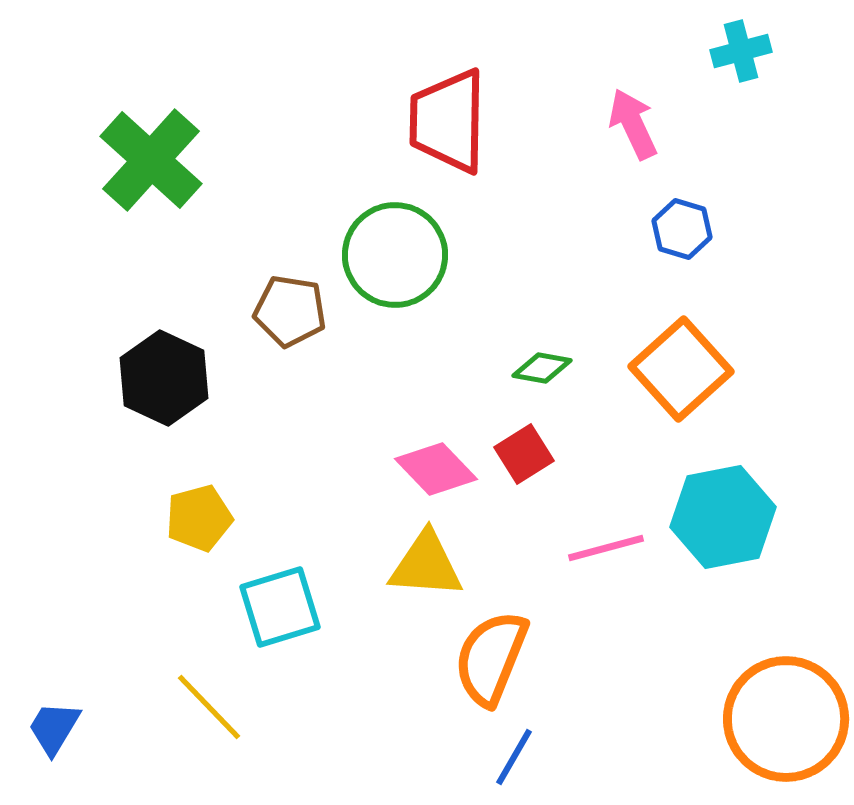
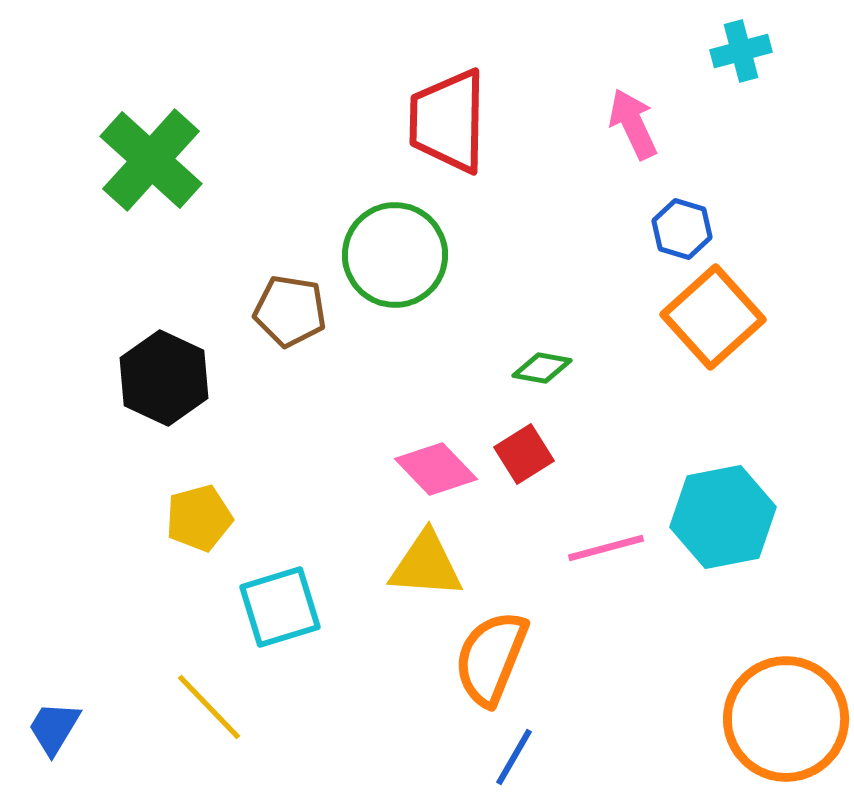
orange square: moved 32 px right, 52 px up
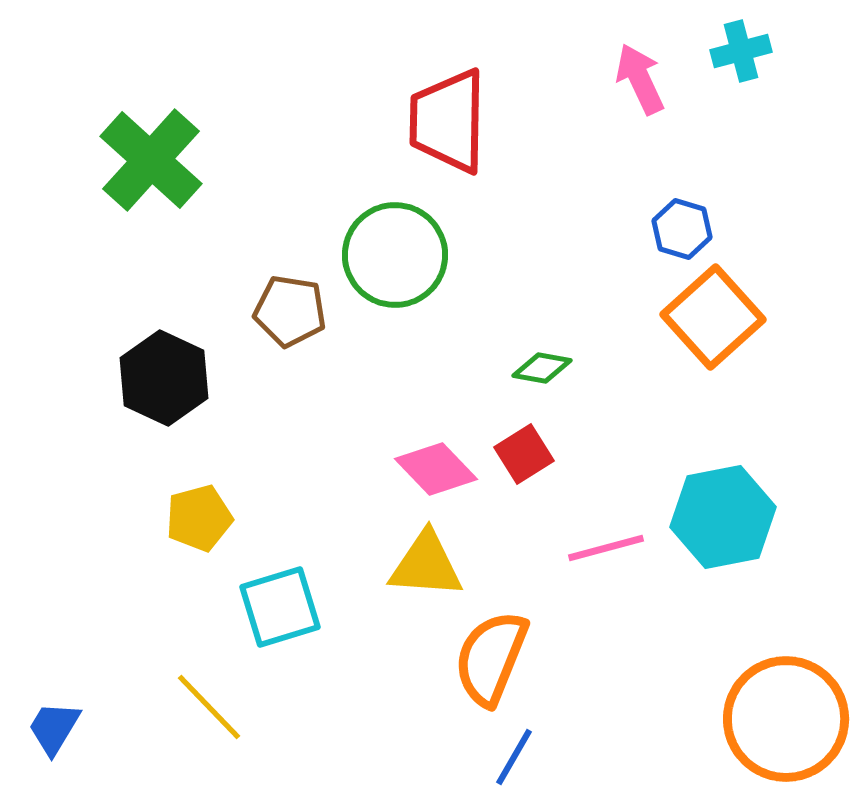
pink arrow: moved 7 px right, 45 px up
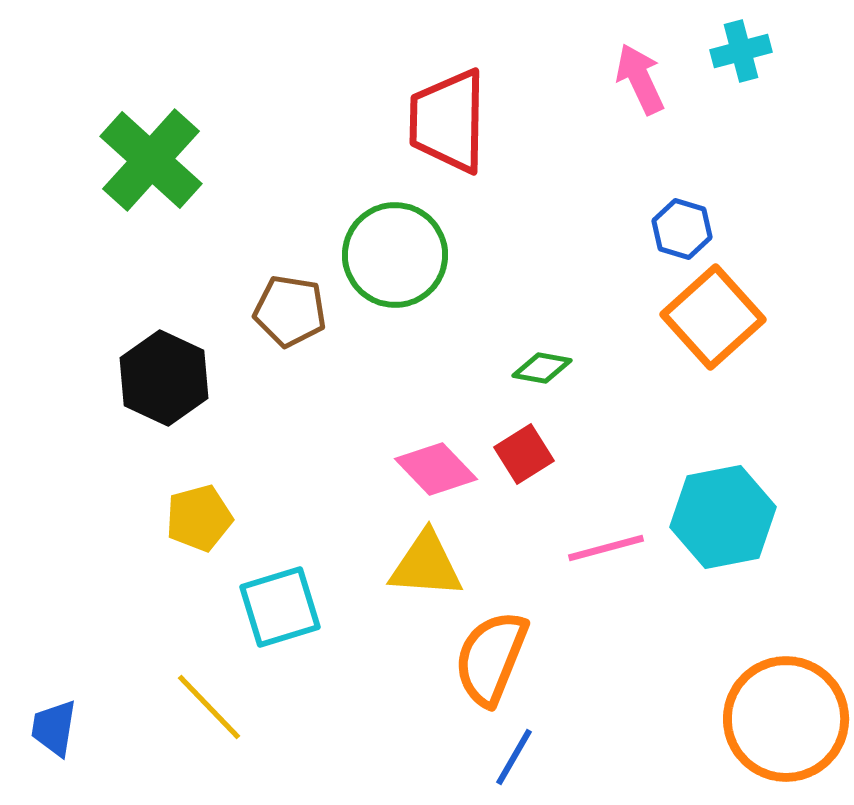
blue trapezoid: rotated 22 degrees counterclockwise
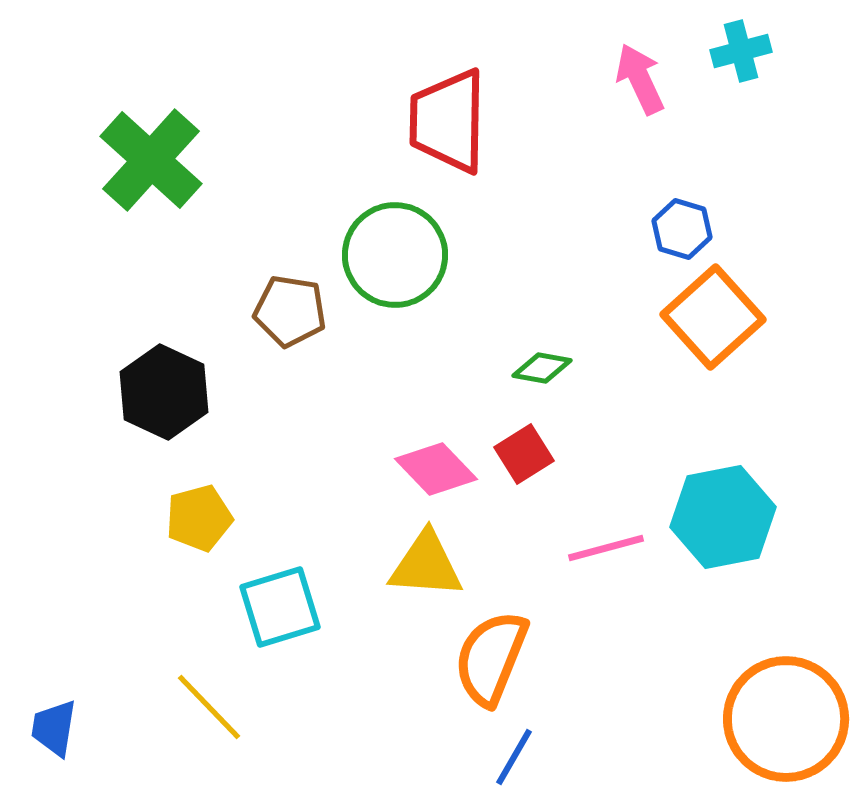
black hexagon: moved 14 px down
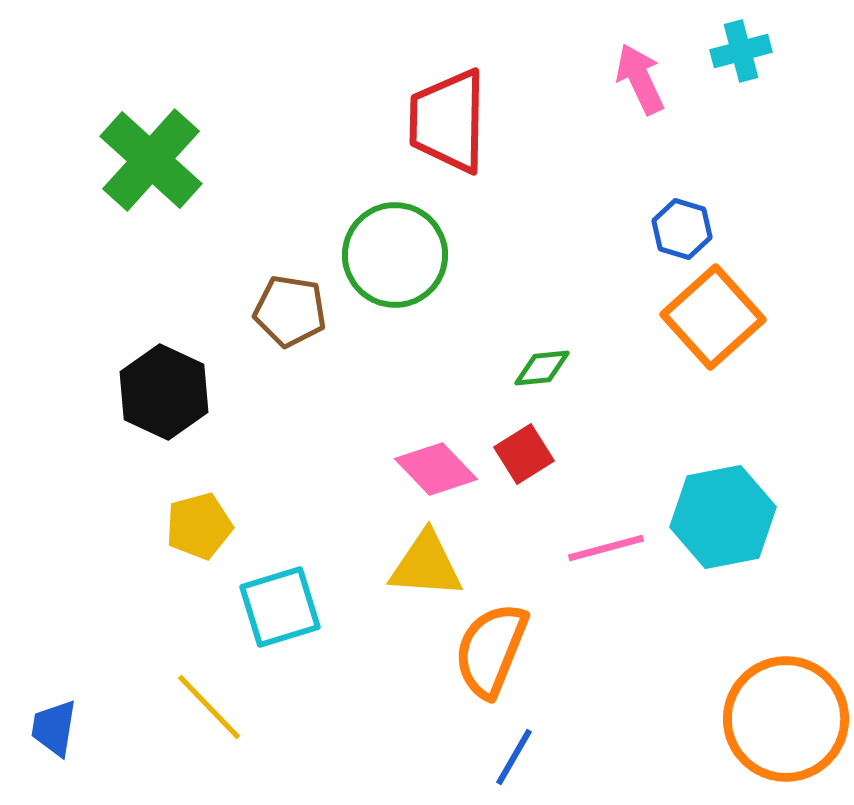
green diamond: rotated 16 degrees counterclockwise
yellow pentagon: moved 8 px down
orange semicircle: moved 8 px up
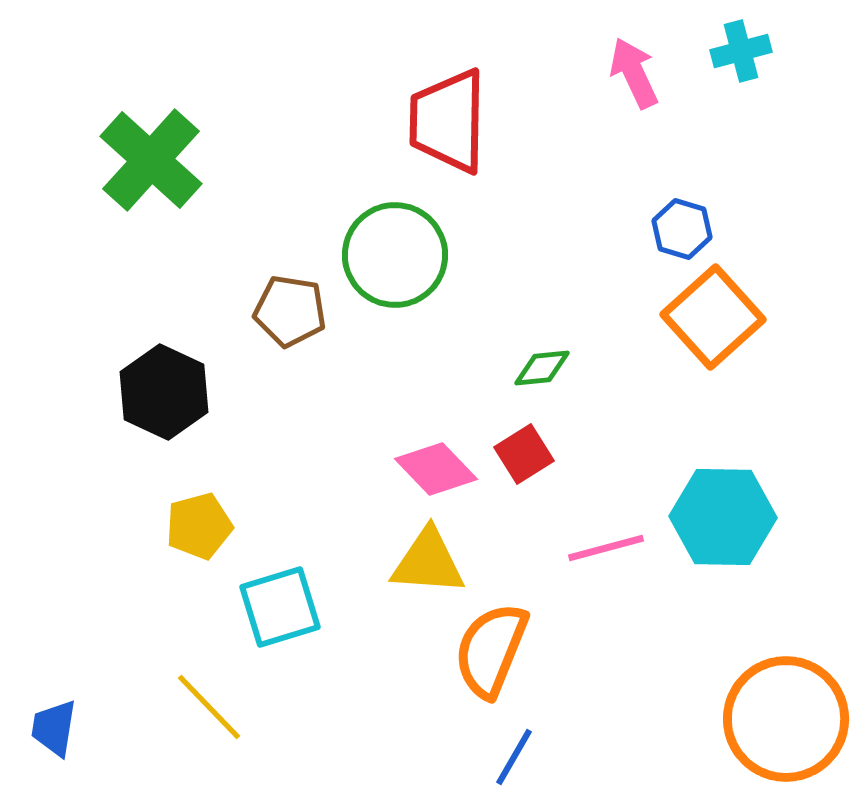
pink arrow: moved 6 px left, 6 px up
cyan hexagon: rotated 12 degrees clockwise
yellow triangle: moved 2 px right, 3 px up
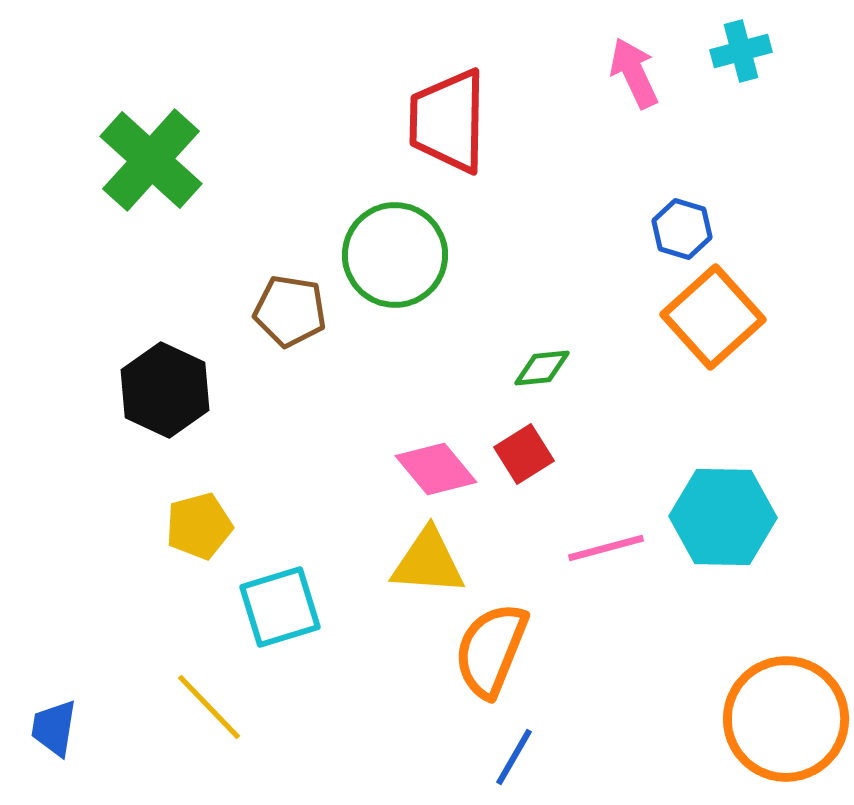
black hexagon: moved 1 px right, 2 px up
pink diamond: rotated 4 degrees clockwise
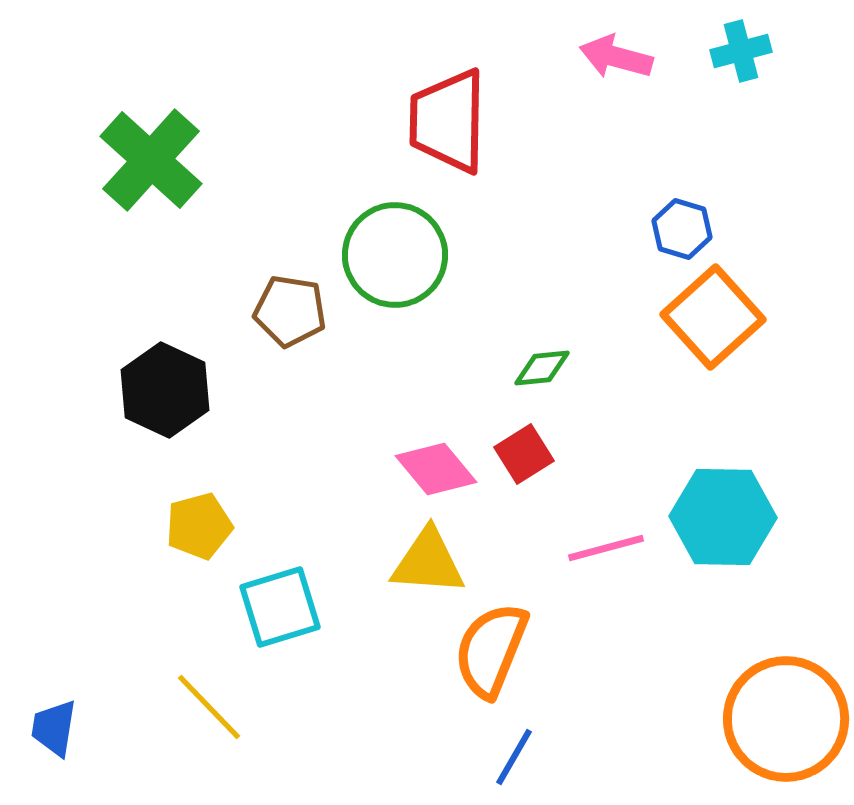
pink arrow: moved 18 px left, 16 px up; rotated 50 degrees counterclockwise
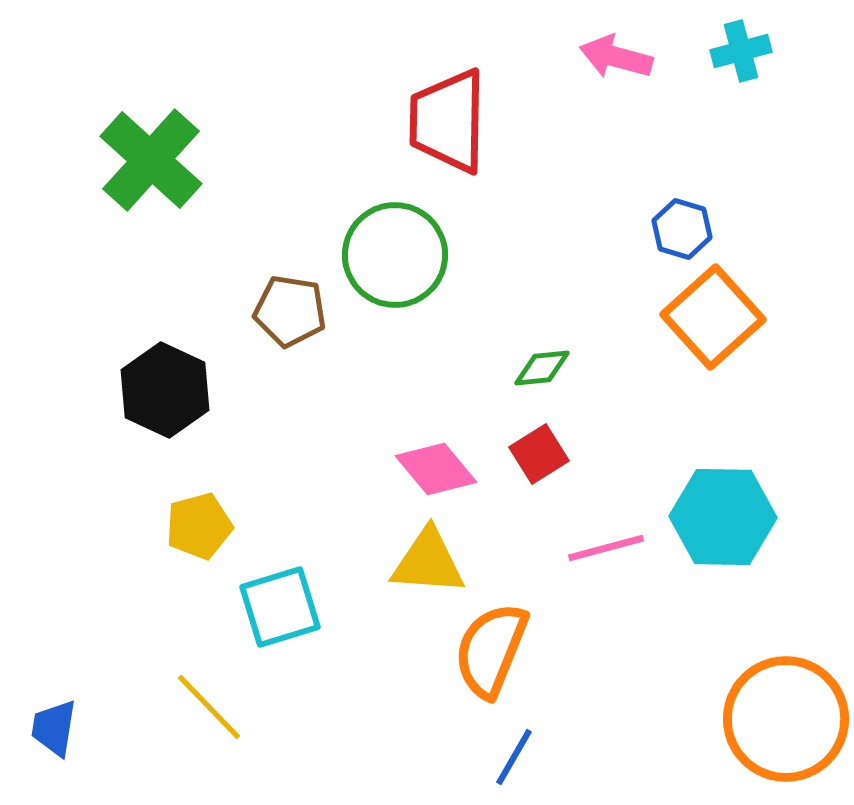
red square: moved 15 px right
